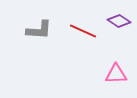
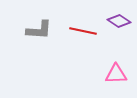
red line: rotated 12 degrees counterclockwise
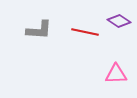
red line: moved 2 px right, 1 px down
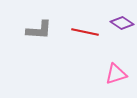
purple diamond: moved 3 px right, 2 px down
pink triangle: rotated 15 degrees counterclockwise
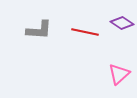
pink triangle: moved 3 px right; rotated 25 degrees counterclockwise
